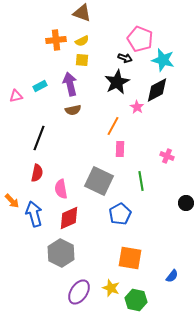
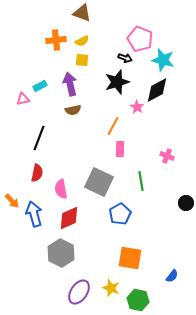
black star: rotated 10 degrees clockwise
pink triangle: moved 7 px right, 3 px down
gray square: moved 1 px down
green hexagon: moved 2 px right
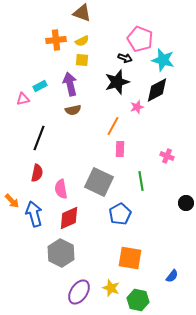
pink star: rotated 24 degrees clockwise
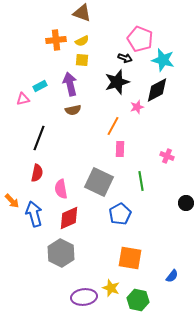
purple ellipse: moved 5 px right, 5 px down; rotated 50 degrees clockwise
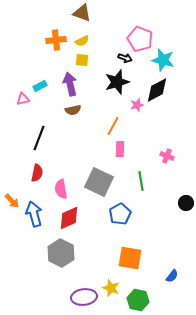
pink star: moved 2 px up
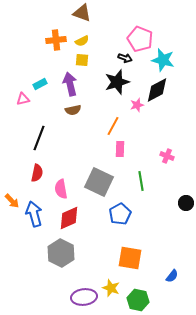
cyan rectangle: moved 2 px up
